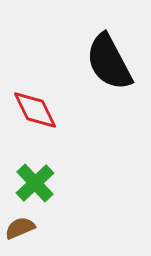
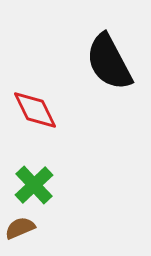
green cross: moved 1 px left, 2 px down
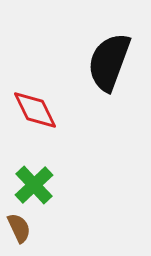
black semicircle: rotated 48 degrees clockwise
brown semicircle: moved 1 px left; rotated 88 degrees clockwise
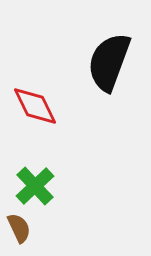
red diamond: moved 4 px up
green cross: moved 1 px right, 1 px down
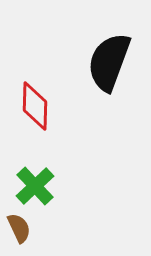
red diamond: rotated 27 degrees clockwise
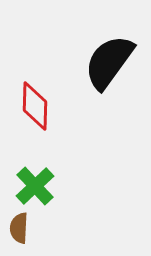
black semicircle: rotated 16 degrees clockwise
brown semicircle: rotated 152 degrees counterclockwise
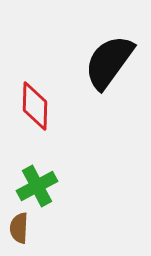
green cross: moved 2 px right; rotated 15 degrees clockwise
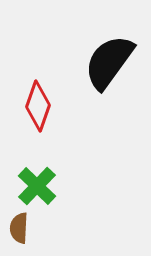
red diamond: moved 3 px right; rotated 18 degrees clockwise
green cross: rotated 18 degrees counterclockwise
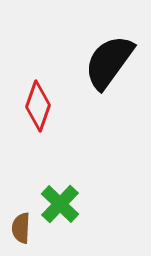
green cross: moved 23 px right, 18 px down
brown semicircle: moved 2 px right
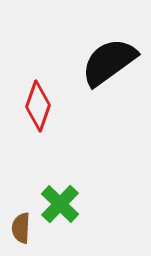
black semicircle: rotated 18 degrees clockwise
